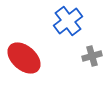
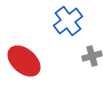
red ellipse: moved 3 px down
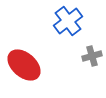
red ellipse: moved 4 px down
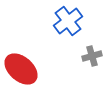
red ellipse: moved 3 px left, 4 px down
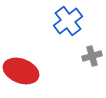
red ellipse: moved 2 px down; rotated 20 degrees counterclockwise
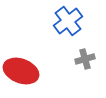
gray cross: moved 7 px left, 3 px down
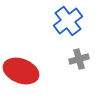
gray cross: moved 6 px left
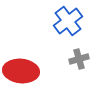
red ellipse: rotated 16 degrees counterclockwise
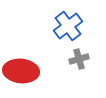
blue cross: moved 5 px down
